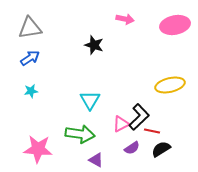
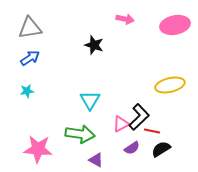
cyan star: moved 4 px left
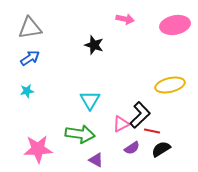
black L-shape: moved 1 px right, 2 px up
pink star: rotated 8 degrees counterclockwise
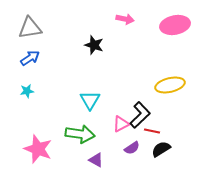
pink star: rotated 24 degrees clockwise
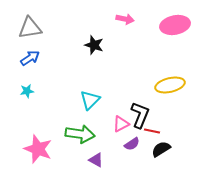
cyan triangle: rotated 15 degrees clockwise
black L-shape: rotated 24 degrees counterclockwise
purple semicircle: moved 4 px up
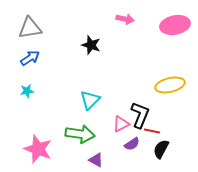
black star: moved 3 px left
black semicircle: rotated 30 degrees counterclockwise
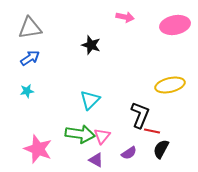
pink arrow: moved 2 px up
pink triangle: moved 19 px left, 12 px down; rotated 24 degrees counterclockwise
purple semicircle: moved 3 px left, 9 px down
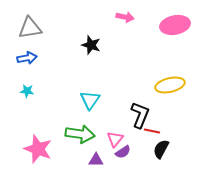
blue arrow: moved 3 px left; rotated 24 degrees clockwise
cyan star: rotated 16 degrees clockwise
cyan triangle: rotated 10 degrees counterclockwise
pink triangle: moved 13 px right, 3 px down
purple semicircle: moved 6 px left, 1 px up
purple triangle: rotated 28 degrees counterclockwise
